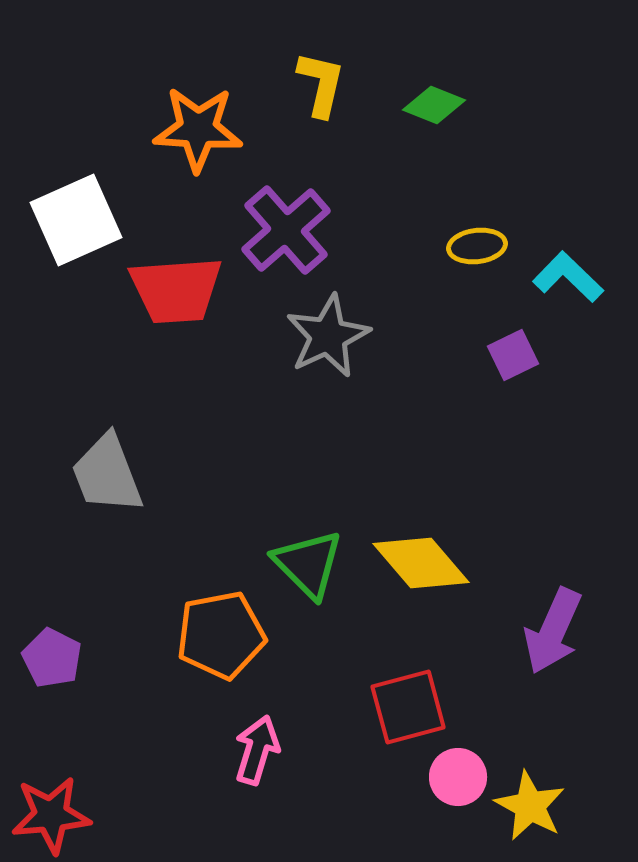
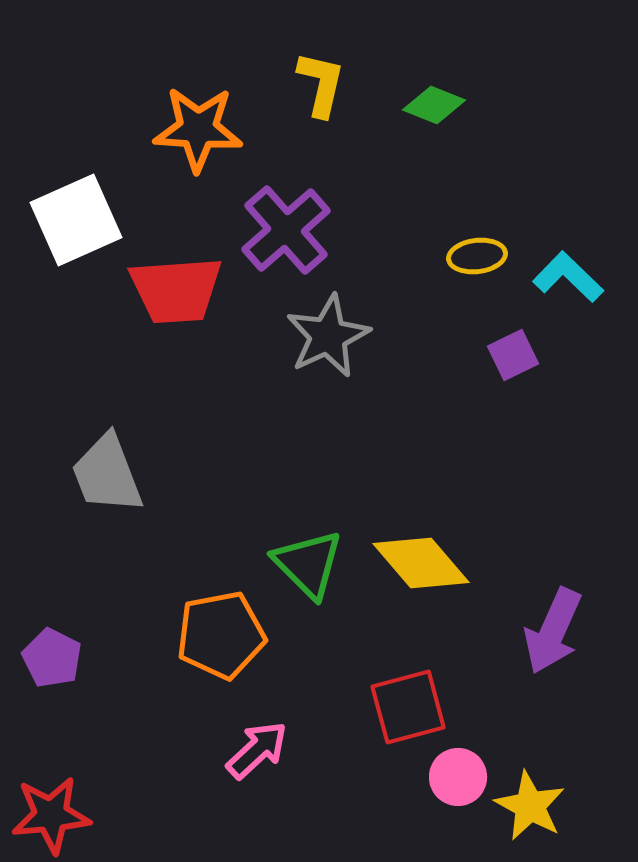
yellow ellipse: moved 10 px down
pink arrow: rotated 30 degrees clockwise
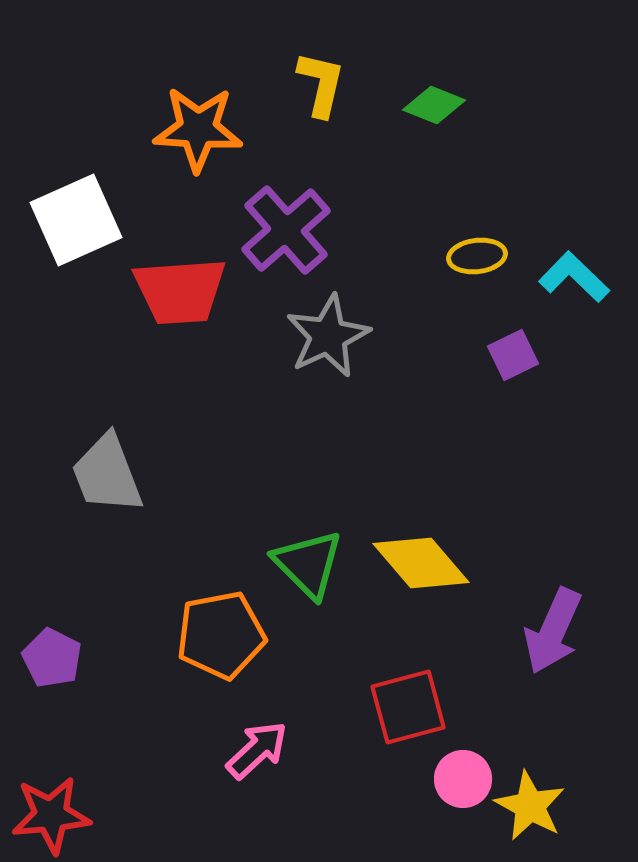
cyan L-shape: moved 6 px right
red trapezoid: moved 4 px right, 1 px down
pink circle: moved 5 px right, 2 px down
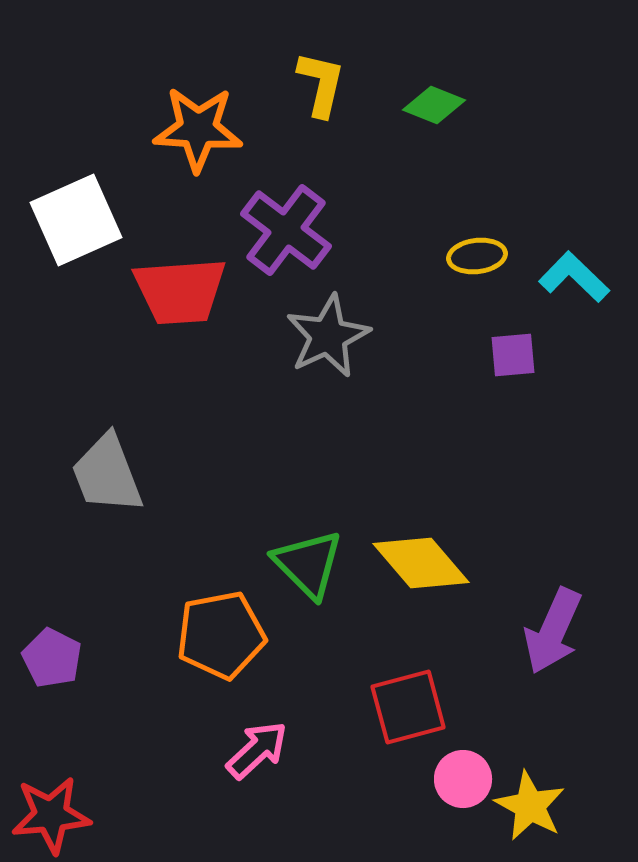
purple cross: rotated 12 degrees counterclockwise
purple square: rotated 21 degrees clockwise
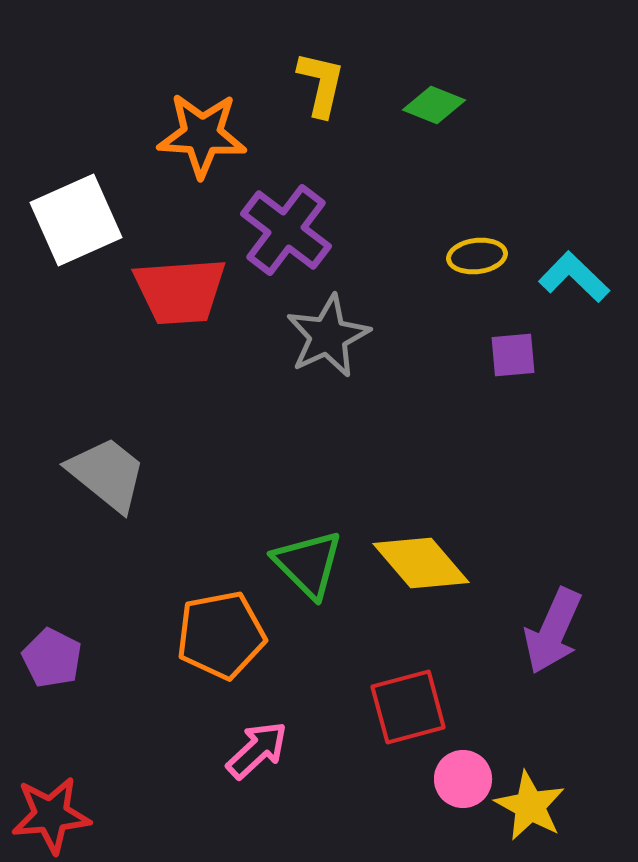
orange star: moved 4 px right, 6 px down
gray trapezoid: rotated 150 degrees clockwise
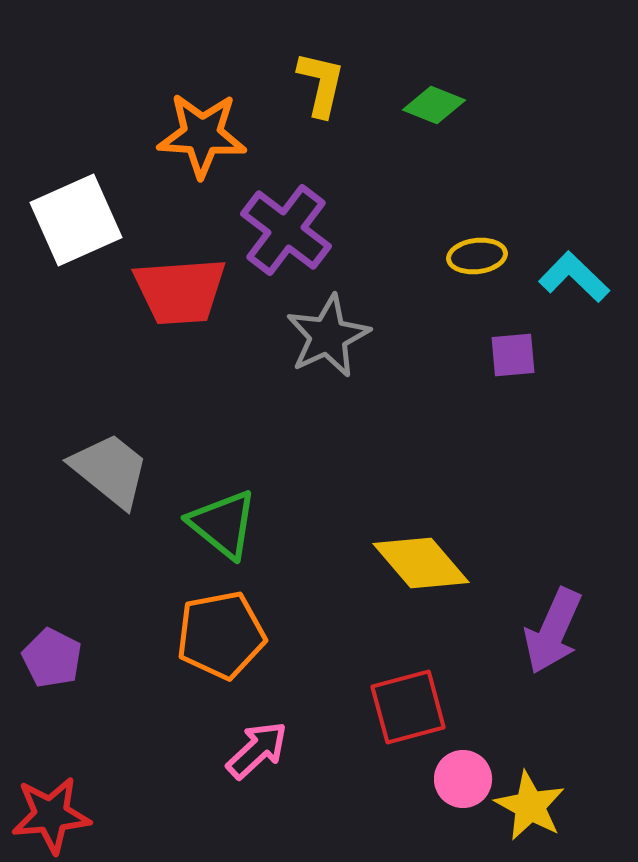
gray trapezoid: moved 3 px right, 4 px up
green triangle: moved 85 px left, 40 px up; rotated 6 degrees counterclockwise
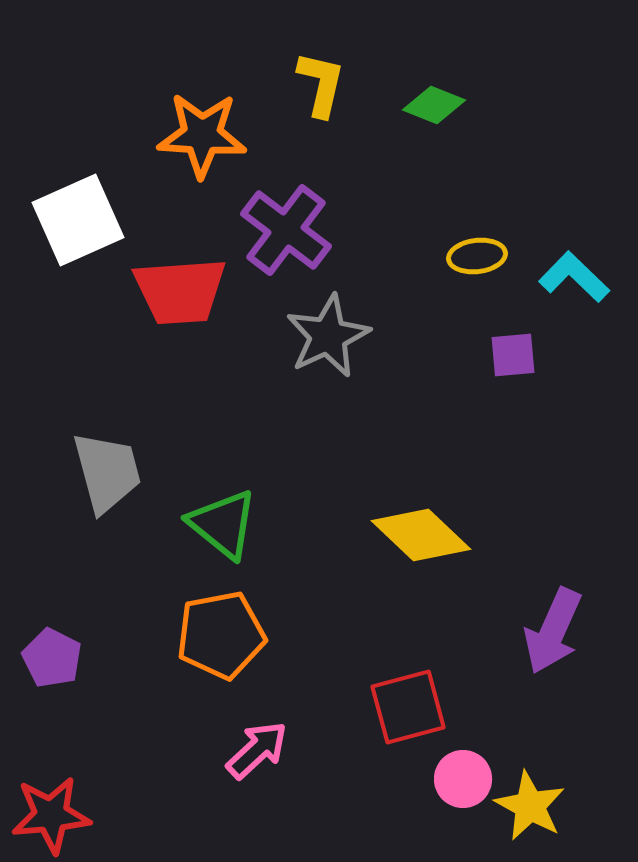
white square: moved 2 px right
gray trapezoid: moved 3 px left, 2 px down; rotated 36 degrees clockwise
yellow diamond: moved 28 px up; rotated 6 degrees counterclockwise
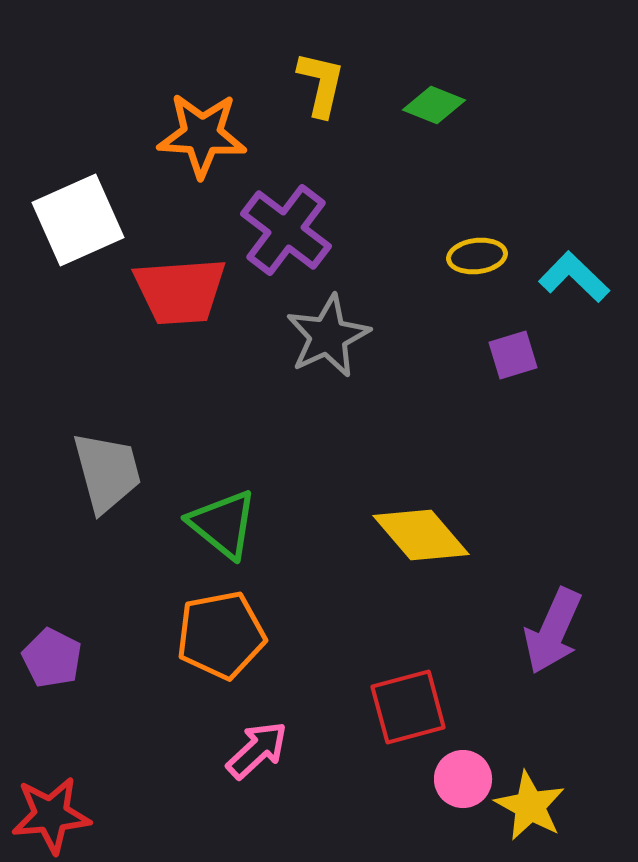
purple square: rotated 12 degrees counterclockwise
yellow diamond: rotated 6 degrees clockwise
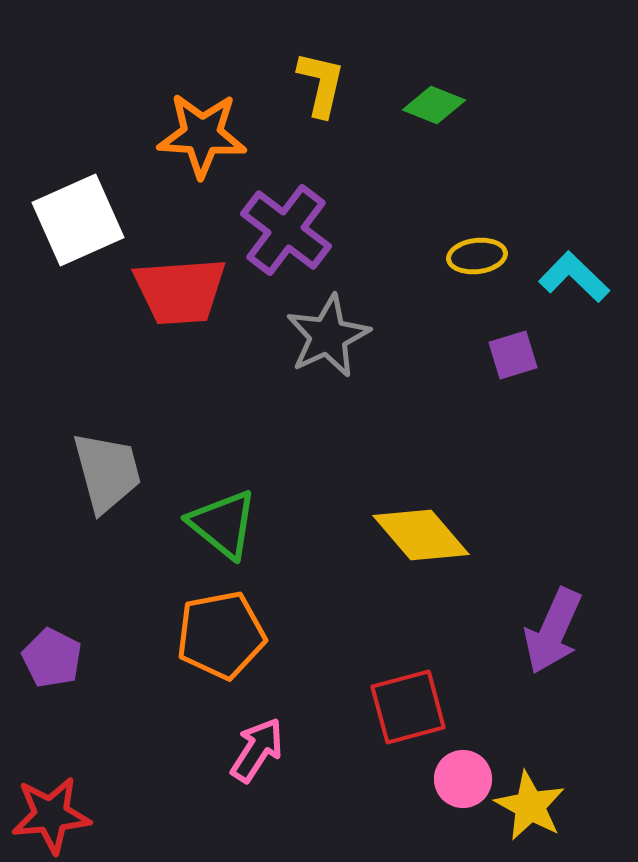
pink arrow: rotated 14 degrees counterclockwise
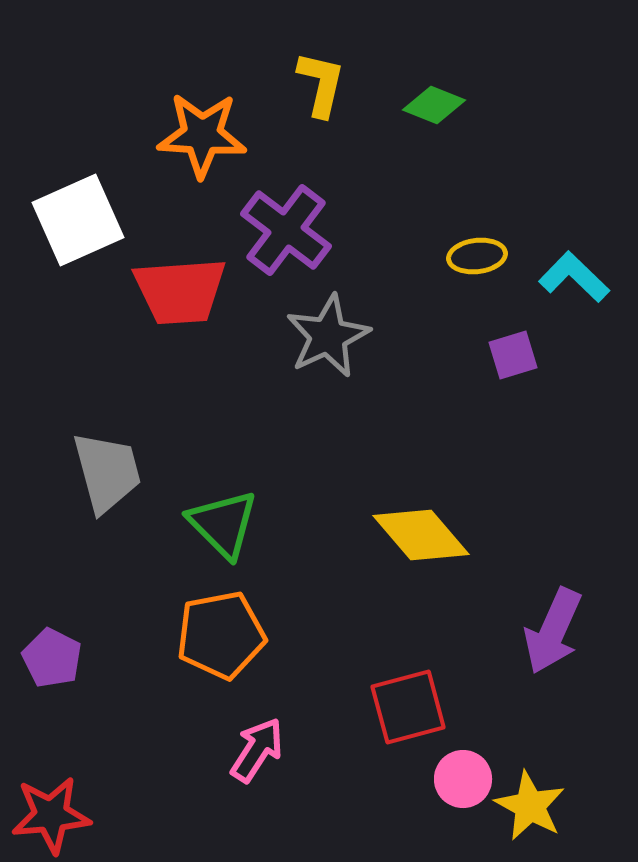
green triangle: rotated 6 degrees clockwise
